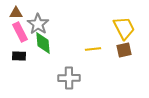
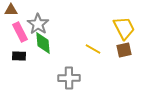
brown triangle: moved 5 px left, 3 px up
yellow line: rotated 35 degrees clockwise
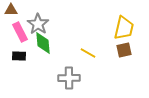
yellow trapezoid: rotated 40 degrees clockwise
yellow line: moved 5 px left, 4 px down
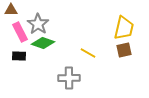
green diamond: rotated 65 degrees counterclockwise
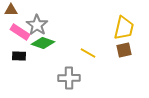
gray star: moved 1 px left, 1 px down
pink rectangle: rotated 30 degrees counterclockwise
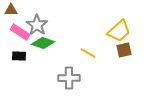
yellow trapezoid: moved 5 px left, 3 px down; rotated 35 degrees clockwise
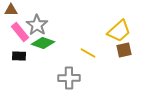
pink rectangle: rotated 18 degrees clockwise
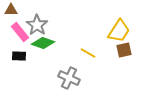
yellow trapezoid: rotated 15 degrees counterclockwise
gray cross: rotated 25 degrees clockwise
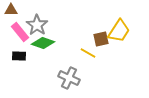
brown square: moved 23 px left, 11 px up
